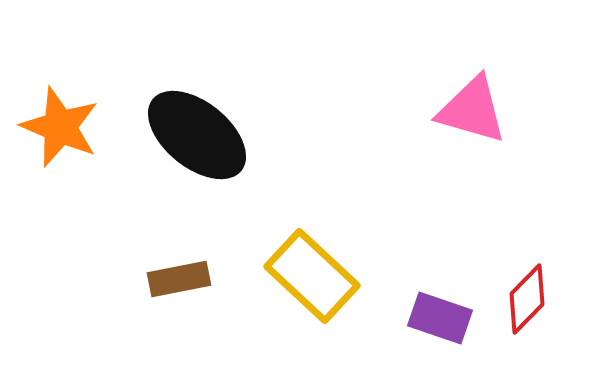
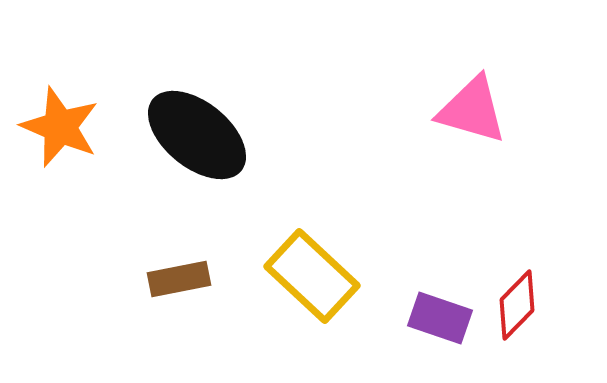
red diamond: moved 10 px left, 6 px down
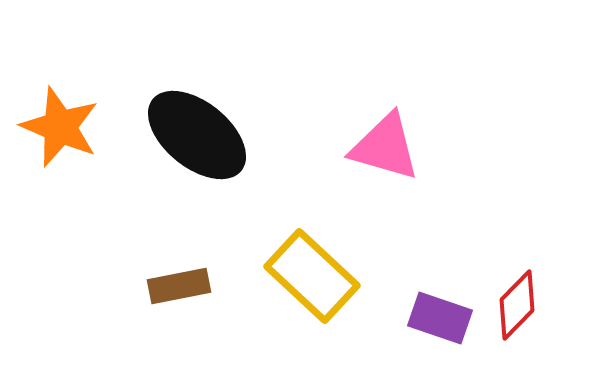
pink triangle: moved 87 px left, 37 px down
brown rectangle: moved 7 px down
